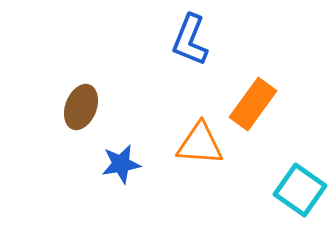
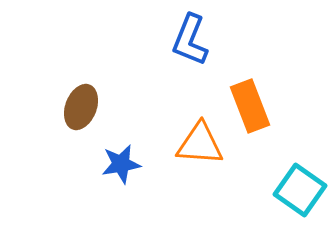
orange rectangle: moved 3 px left, 2 px down; rotated 57 degrees counterclockwise
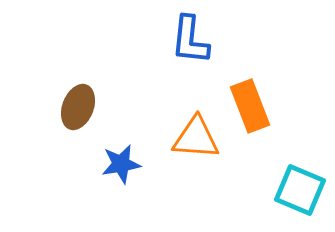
blue L-shape: rotated 16 degrees counterclockwise
brown ellipse: moved 3 px left
orange triangle: moved 4 px left, 6 px up
cyan square: rotated 12 degrees counterclockwise
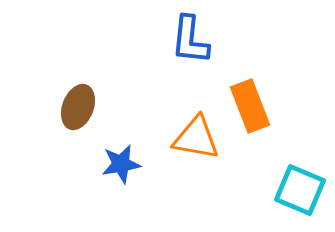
orange triangle: rotated 6 degrees clockwise
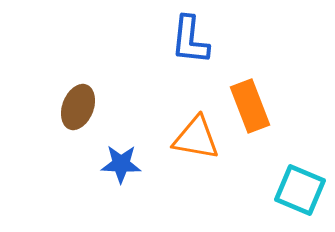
blue star: rotated 12 degrees clockwise
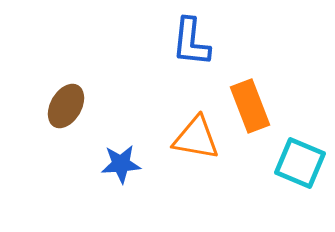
blue L-shape: moved 1 px right, 2 px down
brown ellipse: moved 12 px left, 1 px up; rotated 9 degrees clockwise
blue star: rotated 6 degrees counterclockwise
cyan square: moved 27 px up
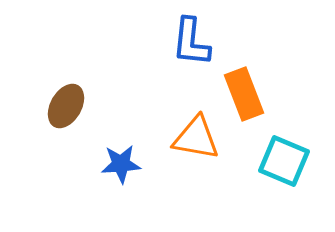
orange rectangle: moved 6 px left, 12 px up
cyan square: moved 16 px left, 2 px up
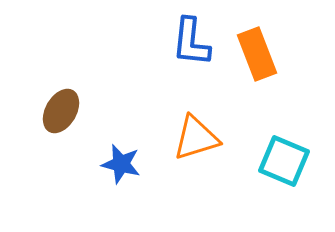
orange rectangle: moved 13 px right, 40 px up
brown ellipse: moved 5 px left, 5 px down
orange triangle: rotated 27 degrees counterclockwise
blue star: rotated 18 degrees clockwise
